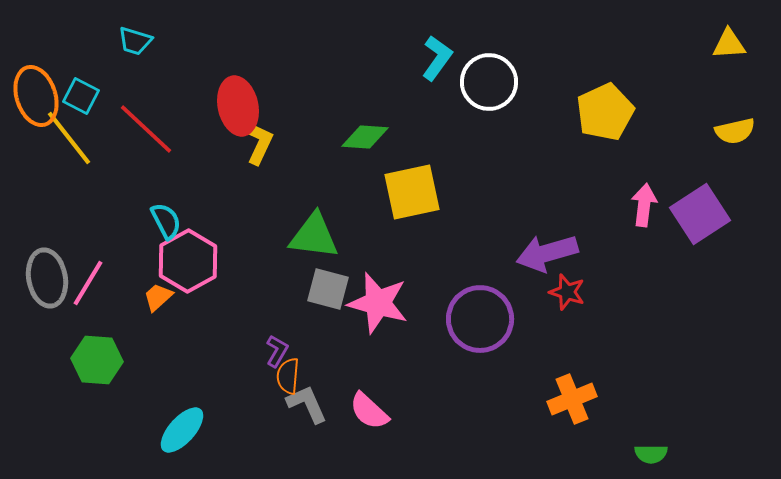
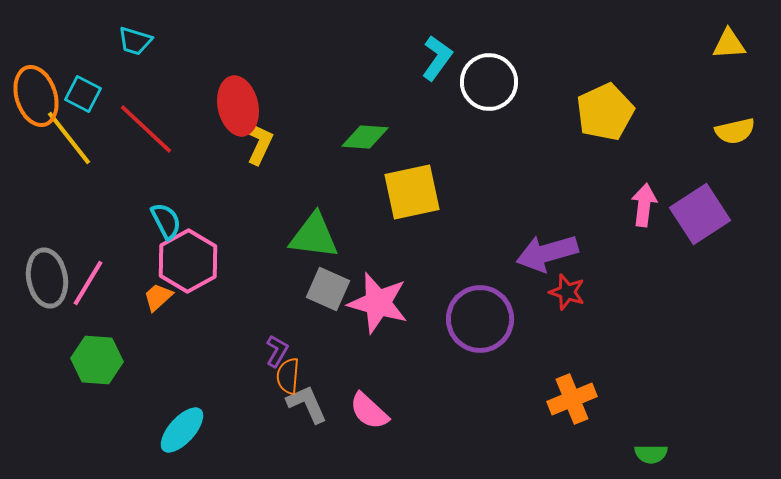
cyan square: moved 2 px right, 2 px up
gray square: rotated 9 degrees clockwise
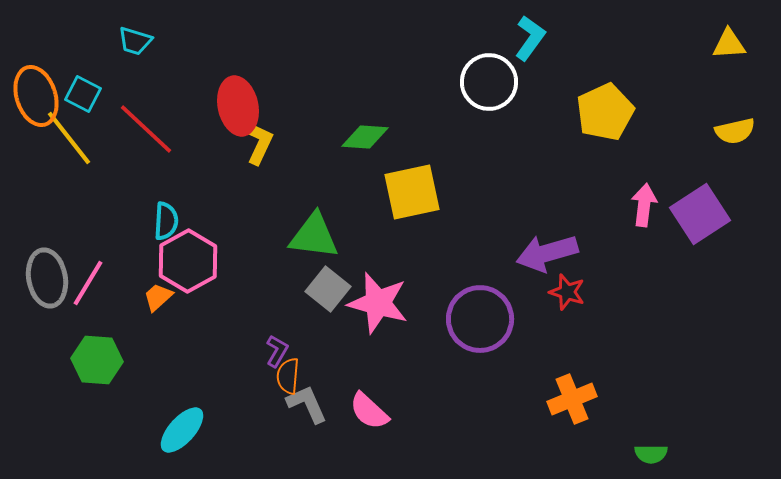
cyan L-shape: moved 93 px right, 20 px up
cyan semicircle: rotated 30 degrees clockwise
gray square: rotated 15 degrees clockwise
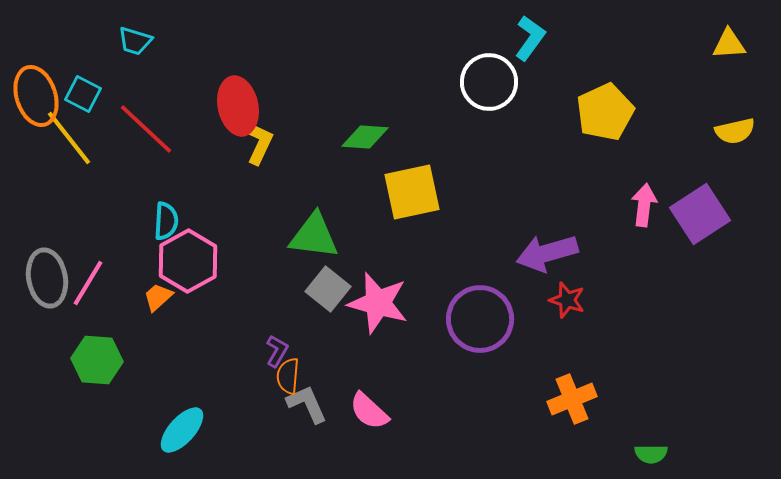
red star: moved 8 px down
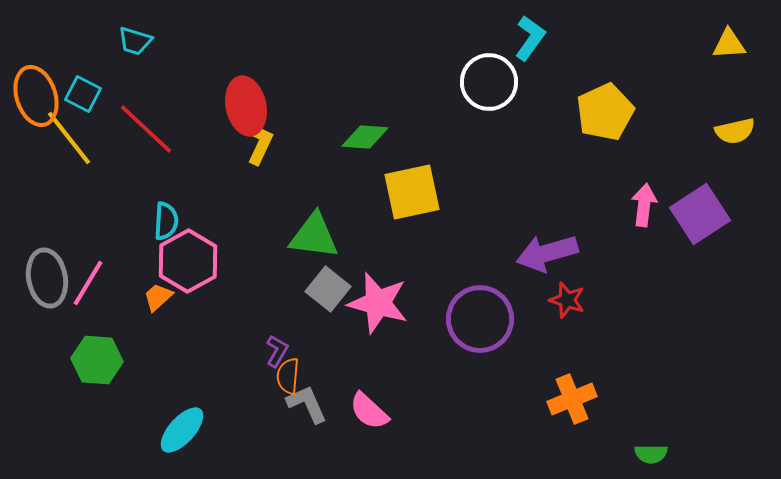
red ellipse: moved 8 px right
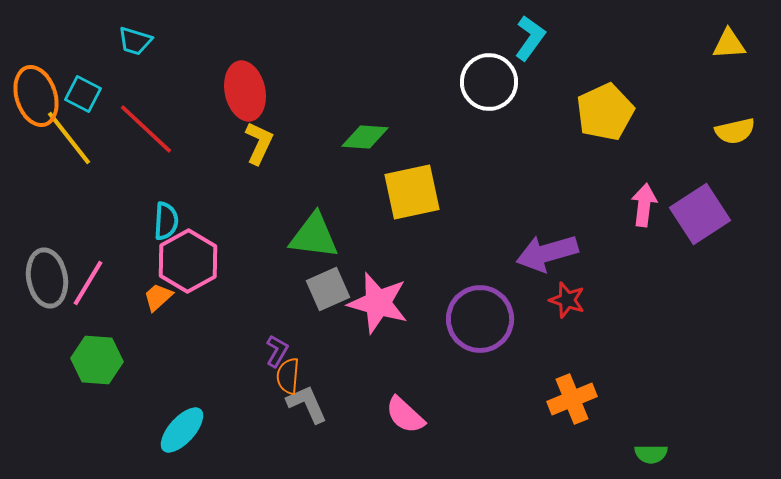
red ellipse: moved 1 px left, 15 px up
gray square: rotated 27 degrees clockwise
pink semicircle: moved 36 px right, 4 px down
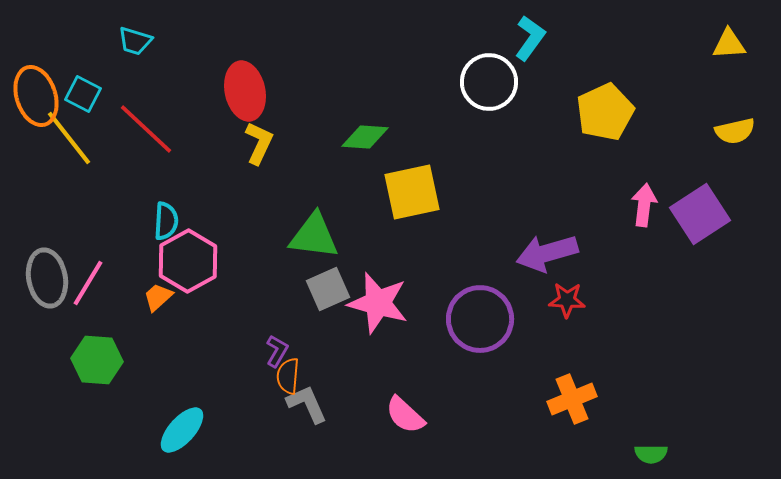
red star: rotated 15 degrees counterclockwise
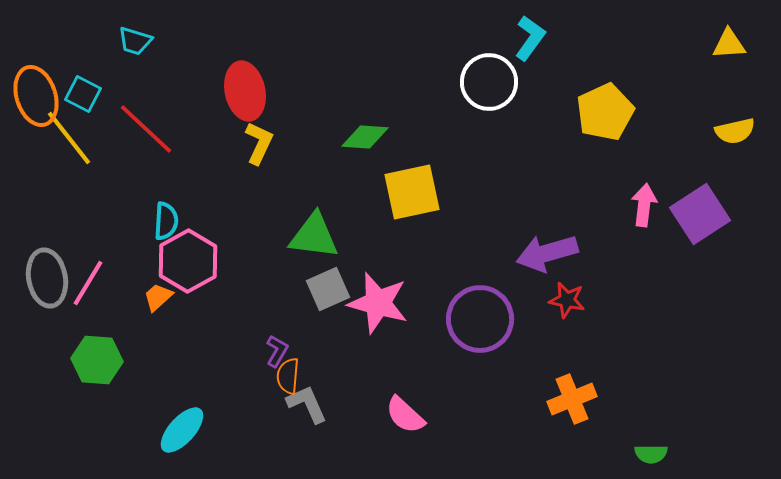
red star: rotated 9 degrees clockwise
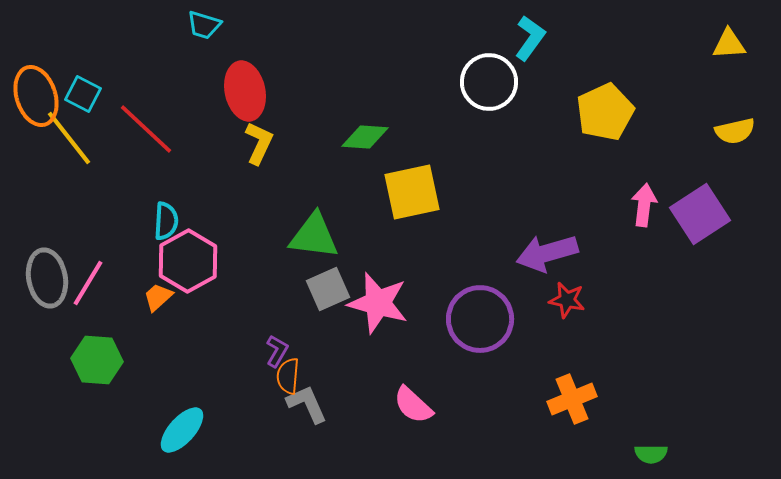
cyan trapezoid: moved 69 px right, 16 px up
pink semicircle: moved 8 px right, 10 px up
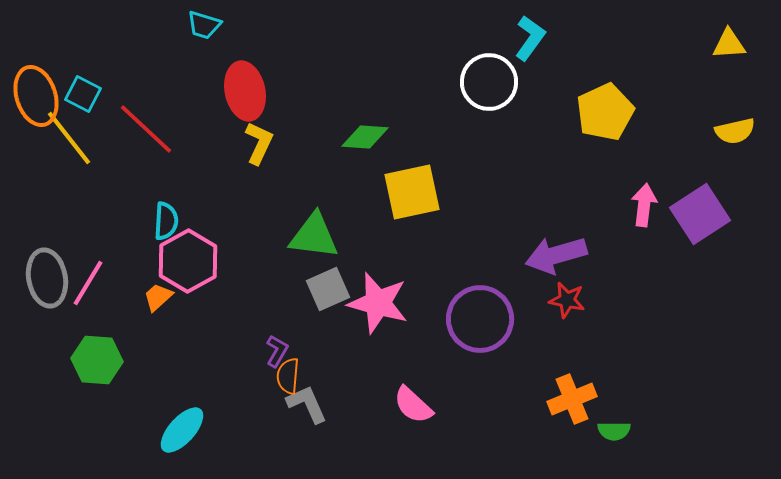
purple arrow: moved 9 px right, 2 px down
green semicircle: moved 37 px left, 23 px up
